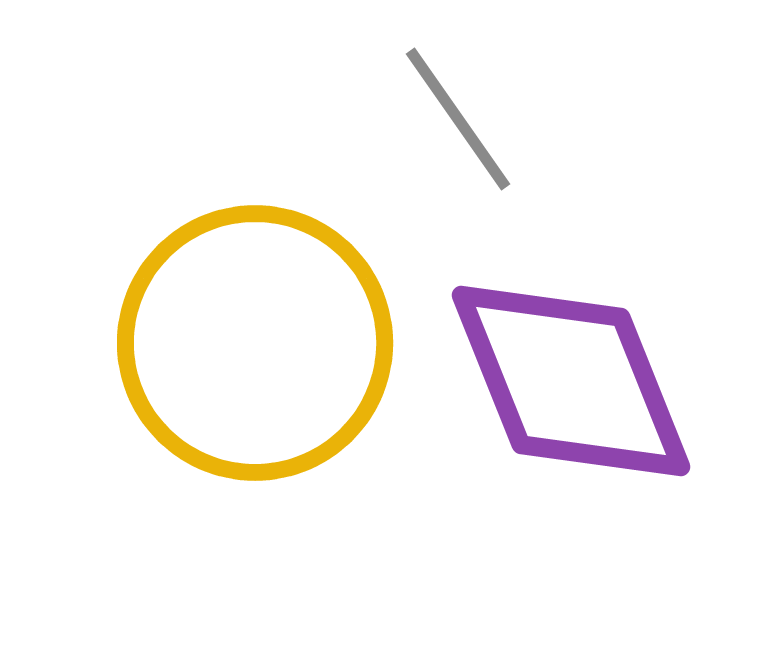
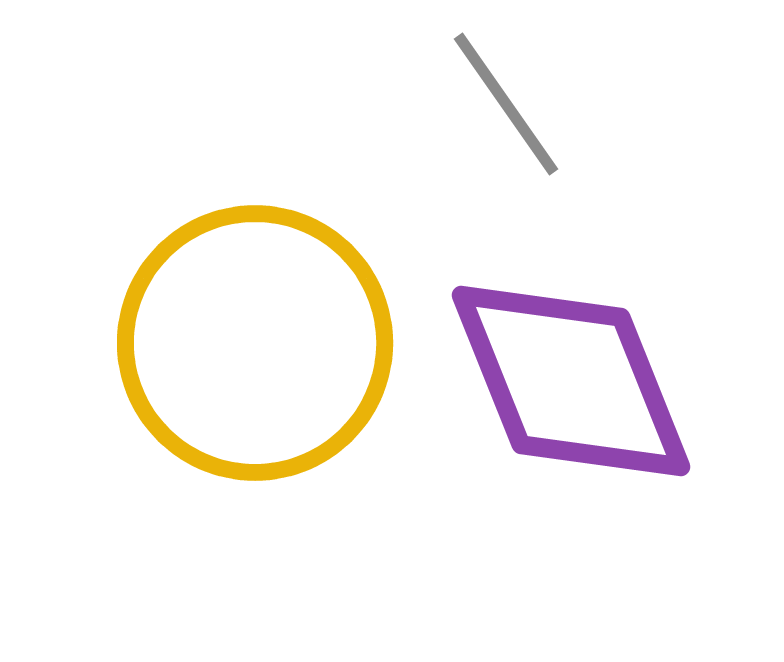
gray line: moved 48 px right, 15 px up
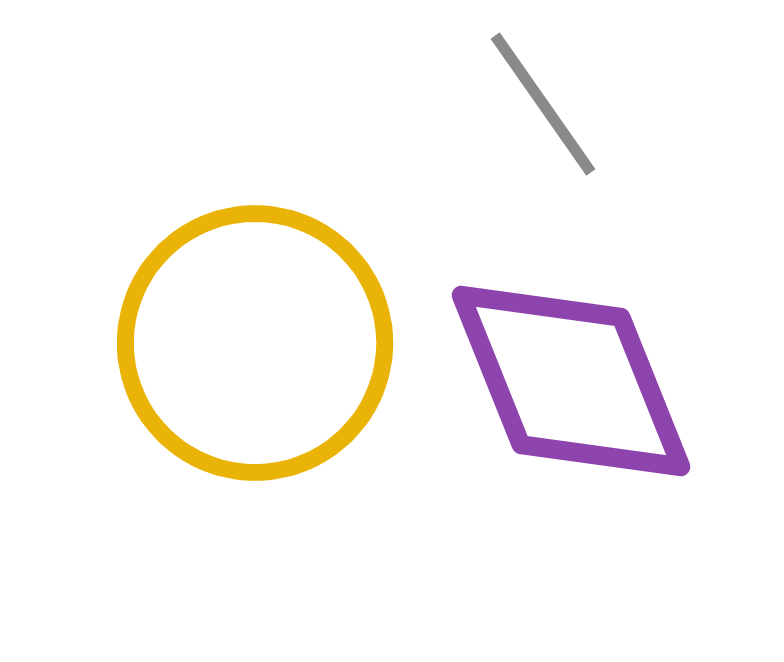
gray line: moved 37 px right
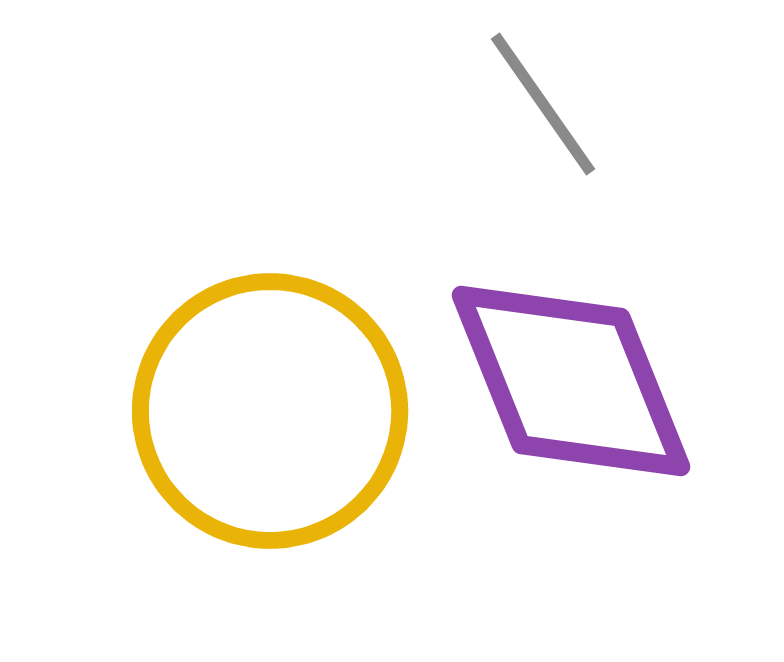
yellow circle: moved 15 px right, 68 px down
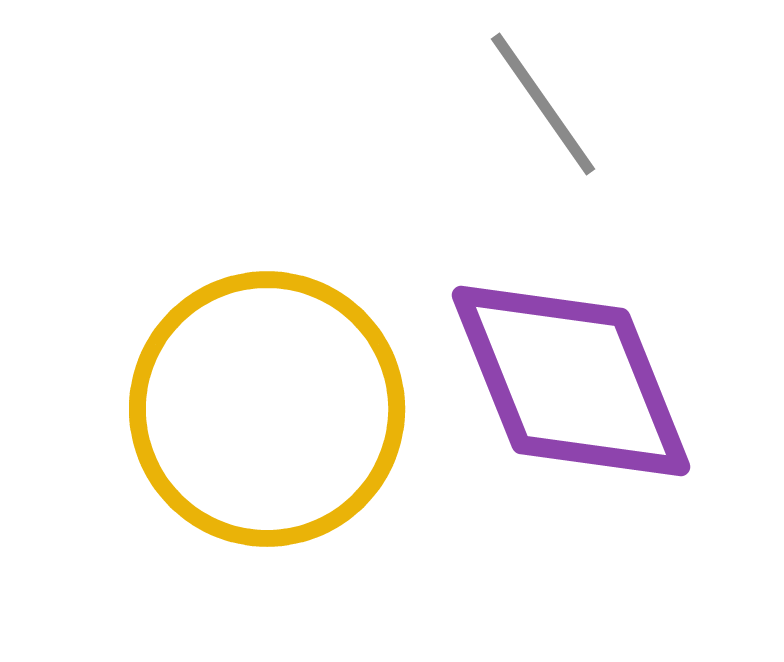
yellow circle: moved 3 px left, 2 px up
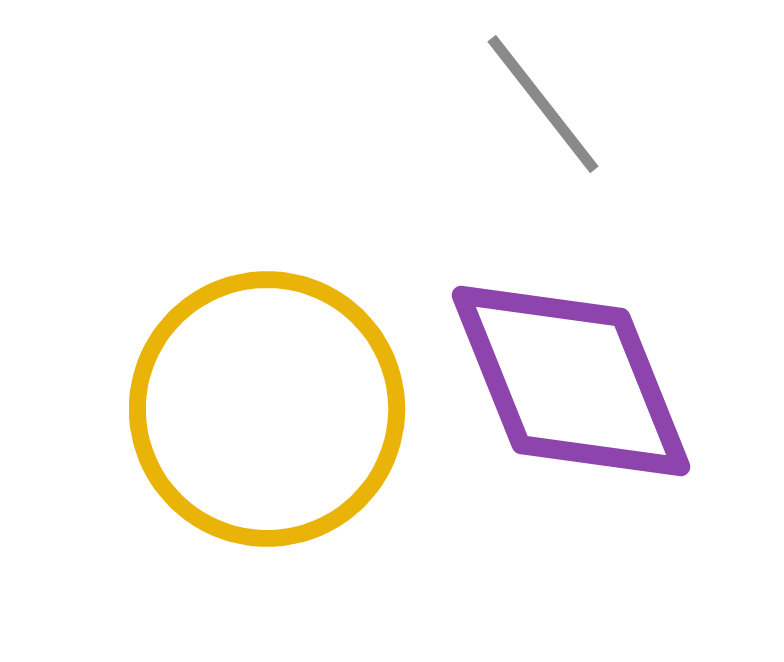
gray line: rotated 3 degrees counterclockwise
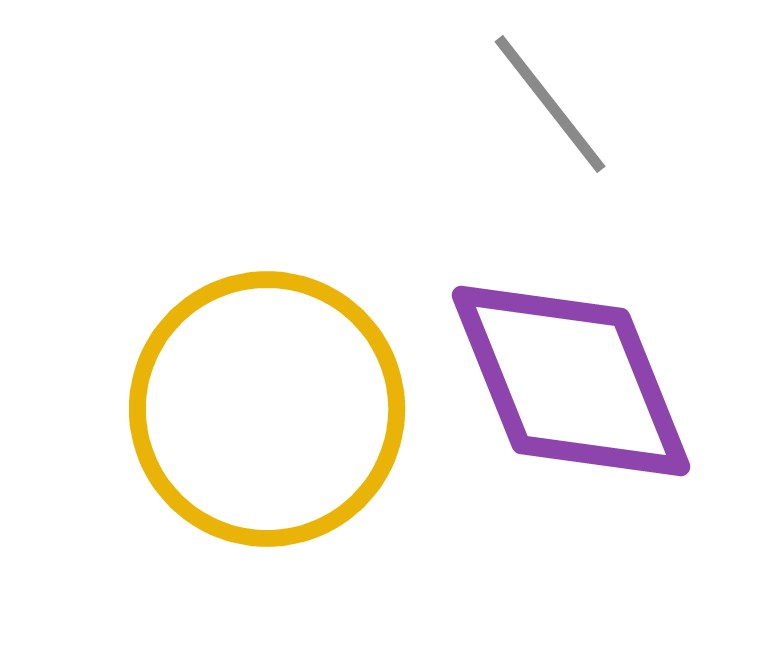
gray line: moved 7 px right
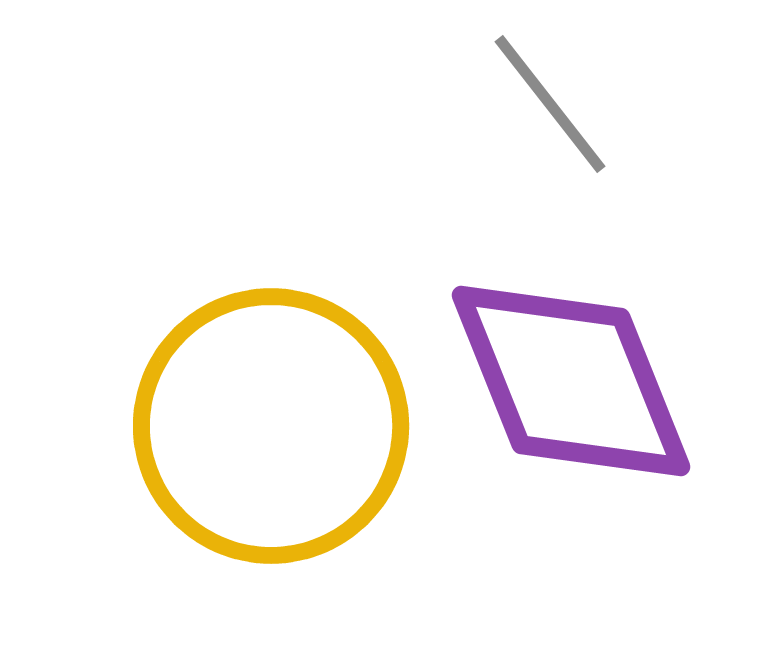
yellow circle: moved 4 px right, 17 px down
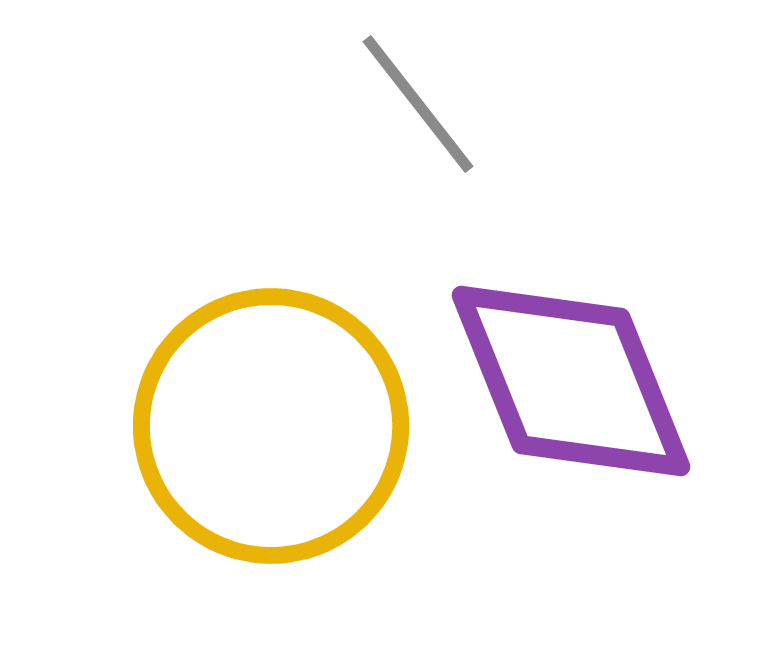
gray line: moved 132 px left
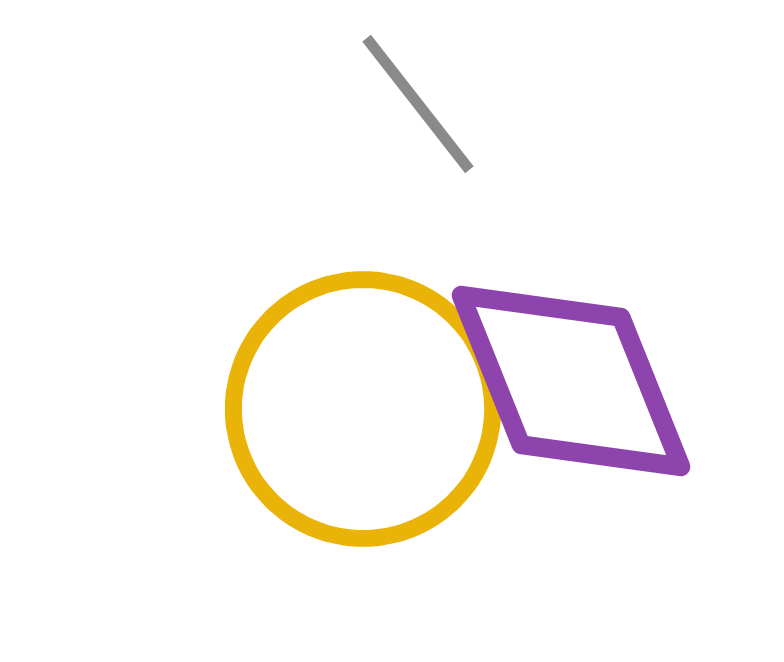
yellow circle: moved 92 px right, 17 px up
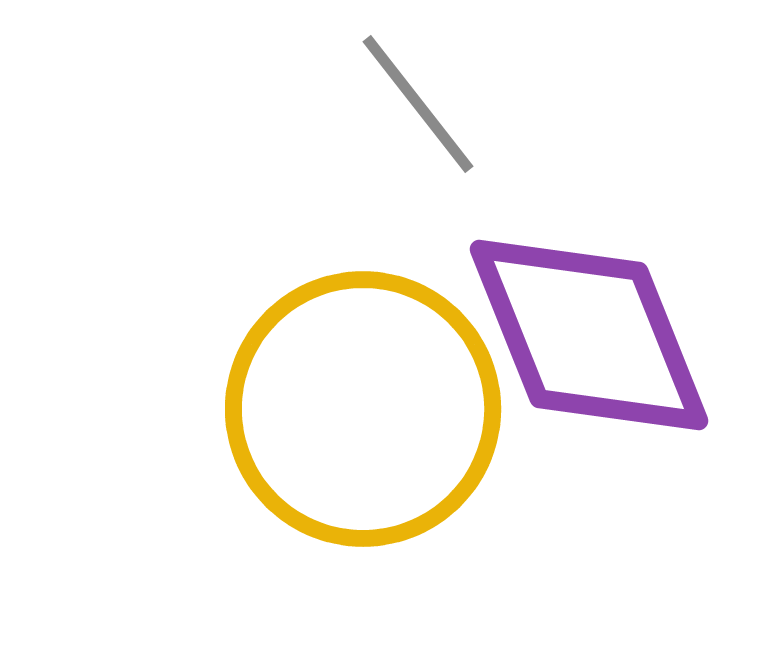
purple diamond: moved 18 px right, 46 px up
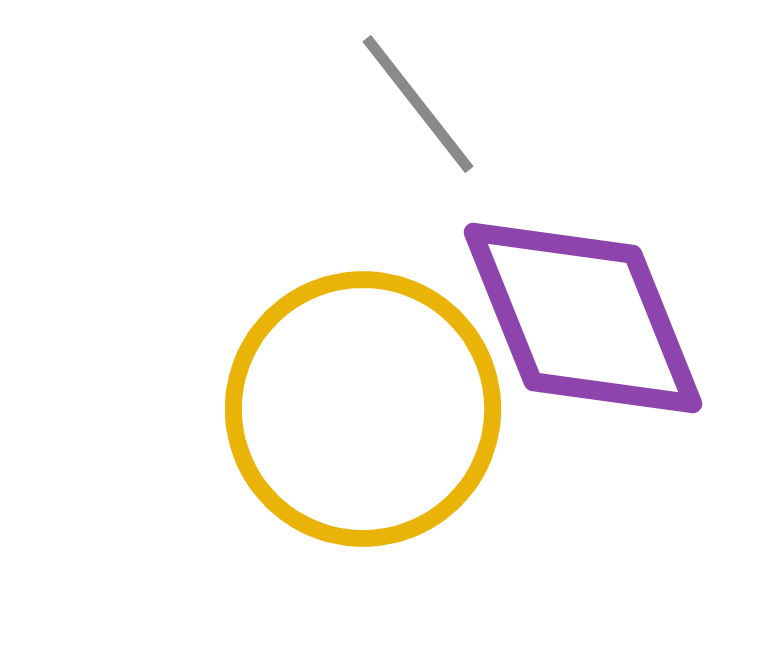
purple diamond: moved 6 px left, 17 px up
